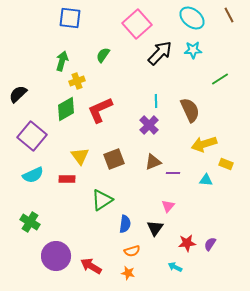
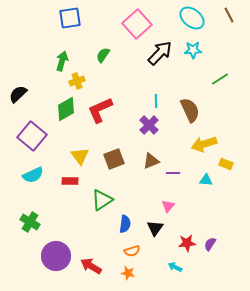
blue square: rotated 15 degrees counterclockwise
brown triangle: moved 2 px left, 1 px up
red rectangle: moved 3 px right, 2 px down
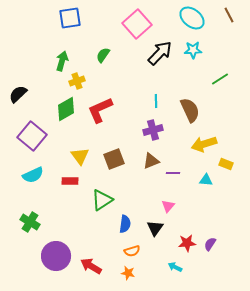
purple cross: moved 4 px right, 5 px down; rotated 30 degrees clockwise
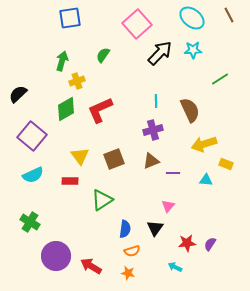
blue semicircle: moved 5 px down
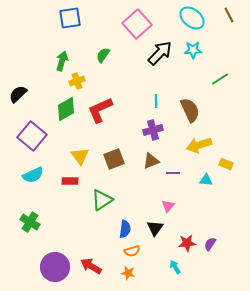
yellow arrow: moved 5 px left, 1 px down
purple circle: moved 1 px left, 11 px down
cyan arrow: rotated 32 degrees clockwise
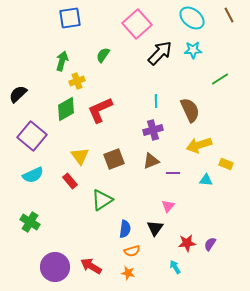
red rectangle: rotated 49 degrees clockwise
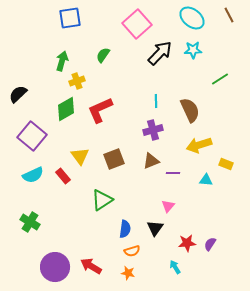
red rectangle: moved 7 px left, 5 px up
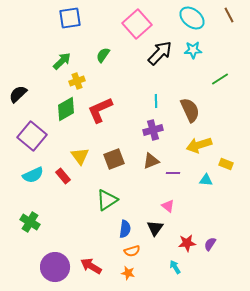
green arrow: rotated 30 degrees clockwise
green triangle: moved 5 px right
pink triangle: rotated 32 degrees counterclockwise
